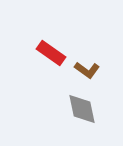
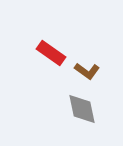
brown L-shape: moved 1 px down
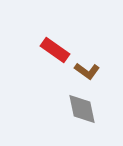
red rectangle: moved 4 px right, 3 px up
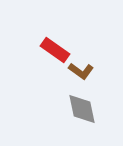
brown L-shape: moved 6 px left
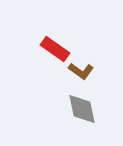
red rectangle: moved 1 px up
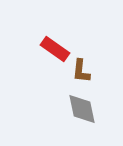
brown L-shape: rotated 60 degrees clockwise
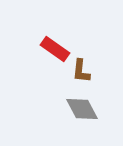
gray diamond: rotated 16 degrees counterclockwise
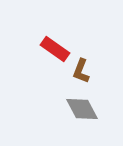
brown L-shape: rotated 15 degrees clockwise
